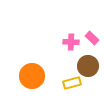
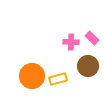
yellow rectangle: moved 14 px left, 4 px up
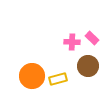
pink cross: moved 1 px right
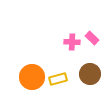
brown circle: moved 2 px right, 8 px down
orange circle: moved 1 px down
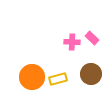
brown circle: moved 1 px right
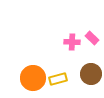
orange circle: moved 1 px right, 1 px down
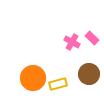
pink cross: rotated 28 degrees clockwise
brown circle: moved 2 px left
yellow rectangle: moved 5 px down
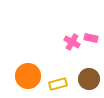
pink rectangle: moved 1 px left; rotated 32 degrees counterclockwise
brown circle: moved 5 px down
orange circle: moved 5 px left, 2 px up
